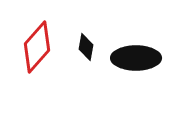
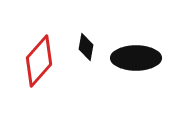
red diamond: moved 2 px right, 14 px down
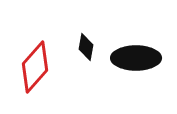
red diamond: moved 4 px left, 6 px down
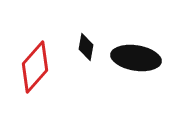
black ellipse: rotated 9 degrees clockwise
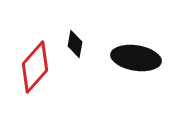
black diamond: moved 11 px left, 3 px up
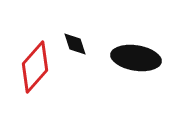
black diamond: rotated 28 degrees counterclockwise
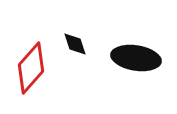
red diamond: moved 4 px left, 1 px down
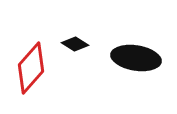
black diamond: rotated 40 degrees counterclockwise
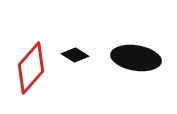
black diamond: moved 11 px down
